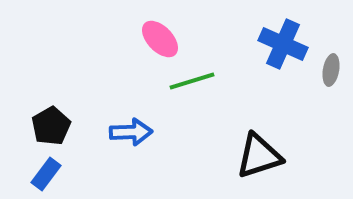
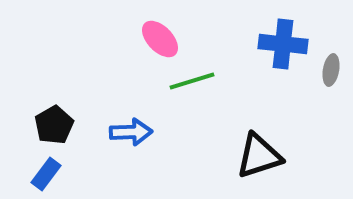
blue cross: rotated 18 degrees counterclockwise
black pentagon: moved 3 px right, 1 px up
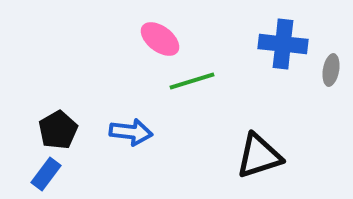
pink ellipse: rotated 9 degrees counterclockwise
black pentagon: moved 4 px right, 5 px down
blue arrow: rotated 9 degrees clockwise
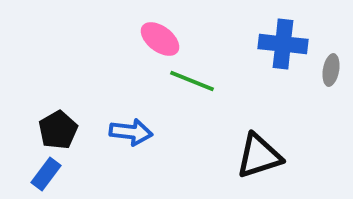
green line: rotated 39 degrees clockwise
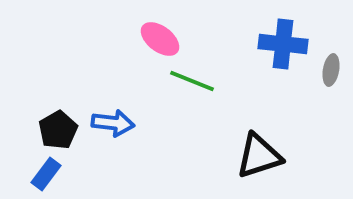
blue arrow: moved 18 px left, 9 px up
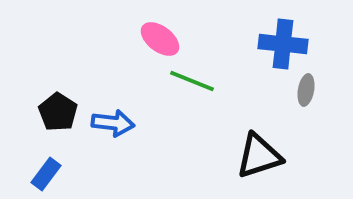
gray ellipse: moved 25 px left, 20 px down
black pentagon: moved 18 px up; rotated 9 degrees counterclockwise
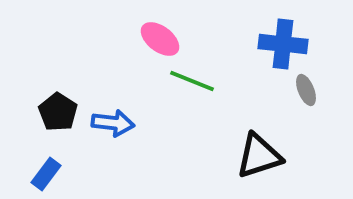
gray ellipse: rotated 32 degrees counterclockwise
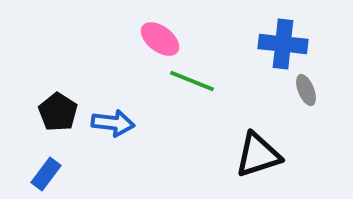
black triangle: moved 1 px left, 1 px up
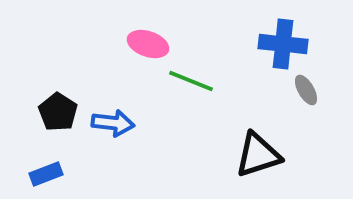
pink ellipse: moved 12 px left, 5 px down; rotated 18 degrees counterclockwise
green line: moved 1 px left
gray ellipse: rotated 8 degrees counterclockwise
blue rectangle: rotated 32 degrees clockwise
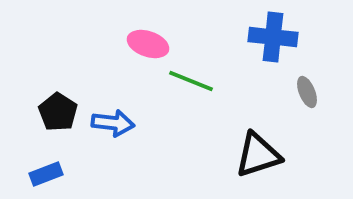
blue cross: moved 10 px left, 7 px up
gray ellipse: moved 1 px right, 2 px down; rotated 8 degrees clockwise
